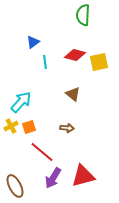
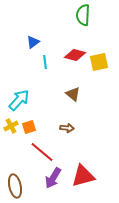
cyan arrow: moved 2 px left, 2 px up
brown ellipse: rotated 15 degrees clockwise
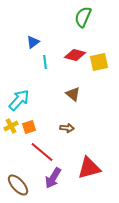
green semicircle: moved 2 px down; rotated 20 degrees clockwise
red triangle: moved 6 px right, 8 px up
brown ellipse: moved 3 px right, 1 px up; rotated 30 degrees counterclockwise
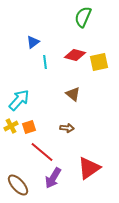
red triangle: rotated 20 degrees counterclockwise
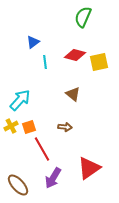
cyan arrow: moved 1 px right
brown arrow: moved 2 px left, 1 px up
red line: moved 3 px up; rotated 20 degrees clockwise
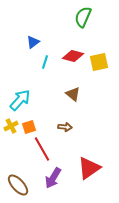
red diamond: moved 2 px left, 1 px down
cyan line: rotated 24 degrees clockwise
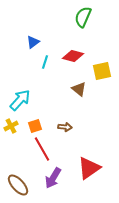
yellow square: moved 3 px right, 9 px down
brown triangle: moved 6 px right, 5 px up
orange square: moved 6 px right, 1 px up
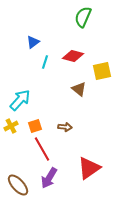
purple arrow: moved 4 px left
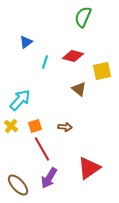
blue triangle: moved 7 px left
yellow cross: rotated 24 degrees counterclockwise
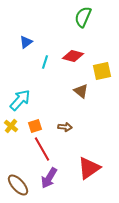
brown triangle: moved 2 px right, 2 px down
